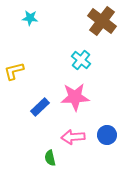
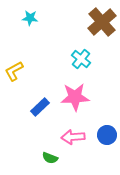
brown cross: moved 1 px down; rotated 12 degrees clockwise
cyan cross: moved 1 px up
yellow L-shape: rotated 15 degrees counterclockwise
green semicircle: rotated 56 degrees counterclockwise
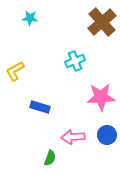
cyan cross: moved 6 px left, 2 px down; rotated 30 degrees clockwise
yellow L-shape: moved 1 px right
pink star: moved 26 px right
blue rectangle: rotated 60 degrees clockwise
green semicircle: rotated 91 degrees counterclockwise
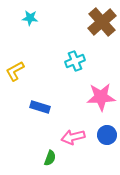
pink arrow: rotated 10 degrees counterclockwise
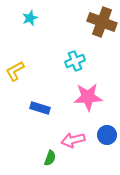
cyan star: rotated 28 degrees counterclockwise
brown cross: rotated 28 degrees counterclockwise
pink star: moved 13 px left
blue rectangle: moved 1 px down
pink arrow: moved 3 px down
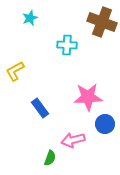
cyan cross: moved 8 px left, 16 px up; rotated 24 degrees clockwise
blue rectangle: rotated 36 degrees clockwise
blue circle: moved 2 px left, 11 px up
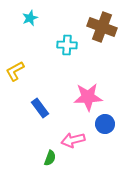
brown cross: moved 5 px down
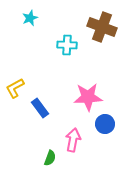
yellow L-shape: moved 17 px down
pink arrow: rotated 115 degrees clockwise
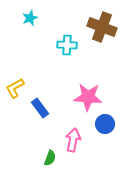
pink star: rotated 8 degrees clockwise
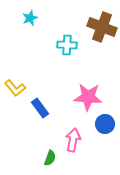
yellow L-shape: rotated 100 degrees counterclockwise
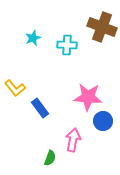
cyan star: moved 3 px right, 20 px down
blue circle: moved 2 px left, 3 px up
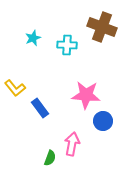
pink star: moved 2 px left, 2 px up
pink arrow: moved 1 px left, 4 px down
